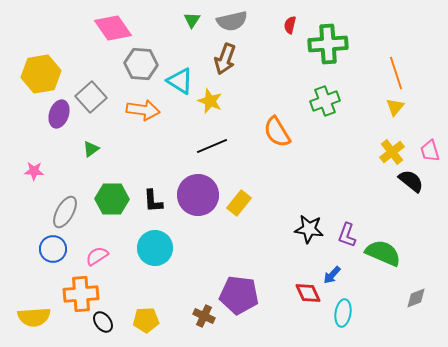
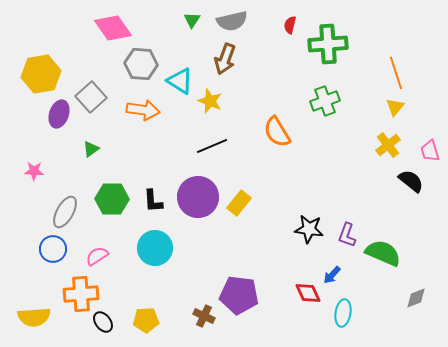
yellow cross at (392, 152): moved 4 px left, 7 px up
purple circle at (198, 195): moved 2 px down
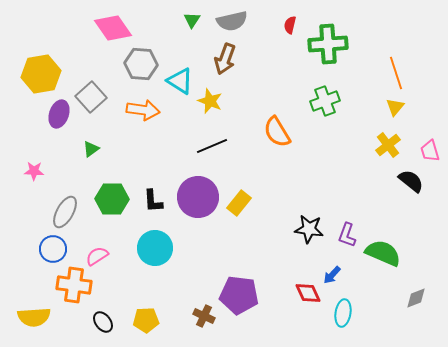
orange cross at (81, 294): moved 7 px left, 9 px up; rotated 12 degrees clockwise
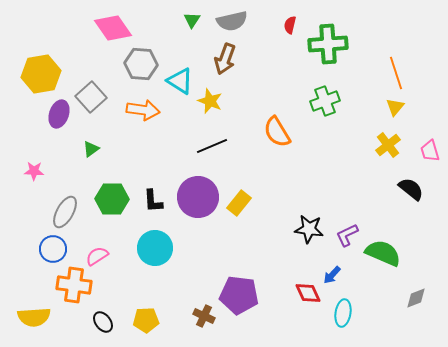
black semicircle at (411, 181): moved 8 px down
purple L-shape at (347, 235): rotated 45 degrees clockwise
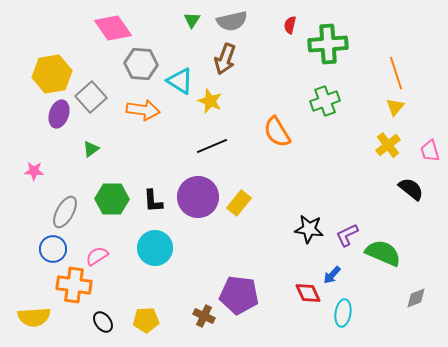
yellow hexagon at (41, 74): moved 11 px right
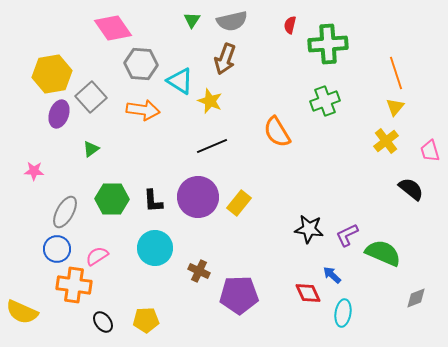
yellow cross at (388, 145): moved 2 px left, 4 px up
blue circle at (53, 249): moved 4 px right
blue arrow at (332, 275): rotated 90 degrees clockwise
purple pentagon at (239, 295): rotated 9 degrees counterclockwise
brown cross at (204, 316): moved 5 px left, 45 px up
yellow semicircle at (34, 317): moved 12 px left, 5 px up; rotated 28 degrees clockwise
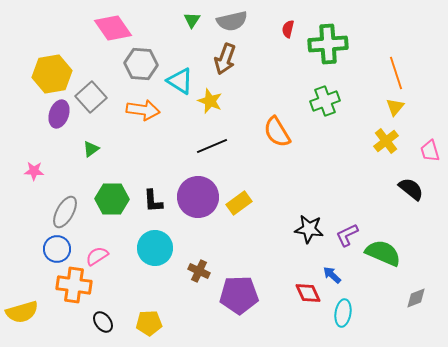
red semicircle at (290, 25): moved 2 px left, 4 px down
yellow rectangle at (239, 203): rotated 15 degrees clockwise
yellow semicircle at (22, 312): rotated 40 degrees counterclockwise
yellow pentagon at (146, 320): moved 3 px right, 3 px down
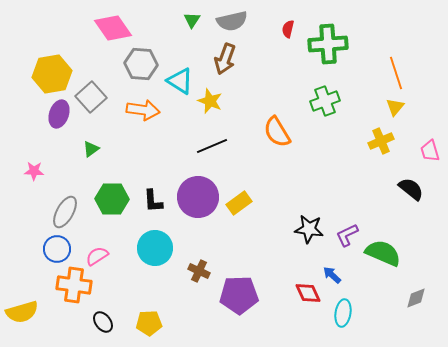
yellow cross at (386, 141): moved 5 px left; rotated 15 degrees clockwise
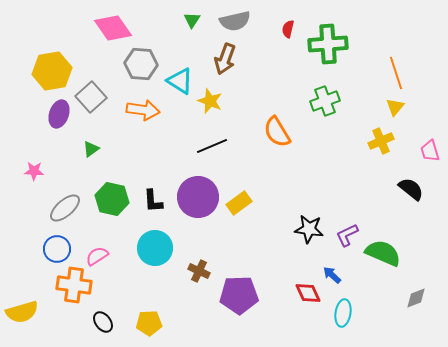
gray semicircle at (232, 21): moved 3 px right
yellow hexagon at (52, 74): moved 3 px up
green hexagon at (112, 199): rotated 12 degrees clockwise
gray ellipse at (65, 212): moved 4 px up; rotated 20 degrees clockwise
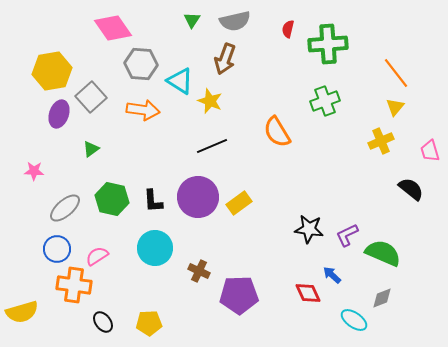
orange line at (396, 73): rotated 20 degrees counterclockwise
gray diamond at (416, 298): moved 34 px left
cyan ellipse at (343, 313): moved 11 px right, 7 px down; rotated 64 degrees counterclockwise
